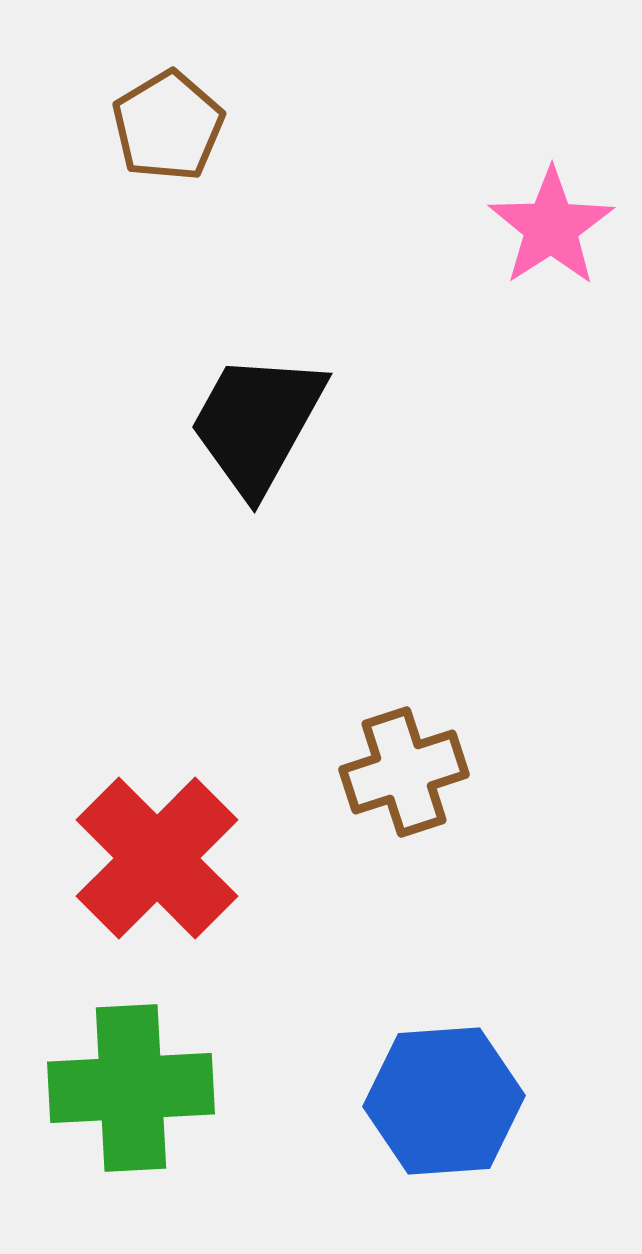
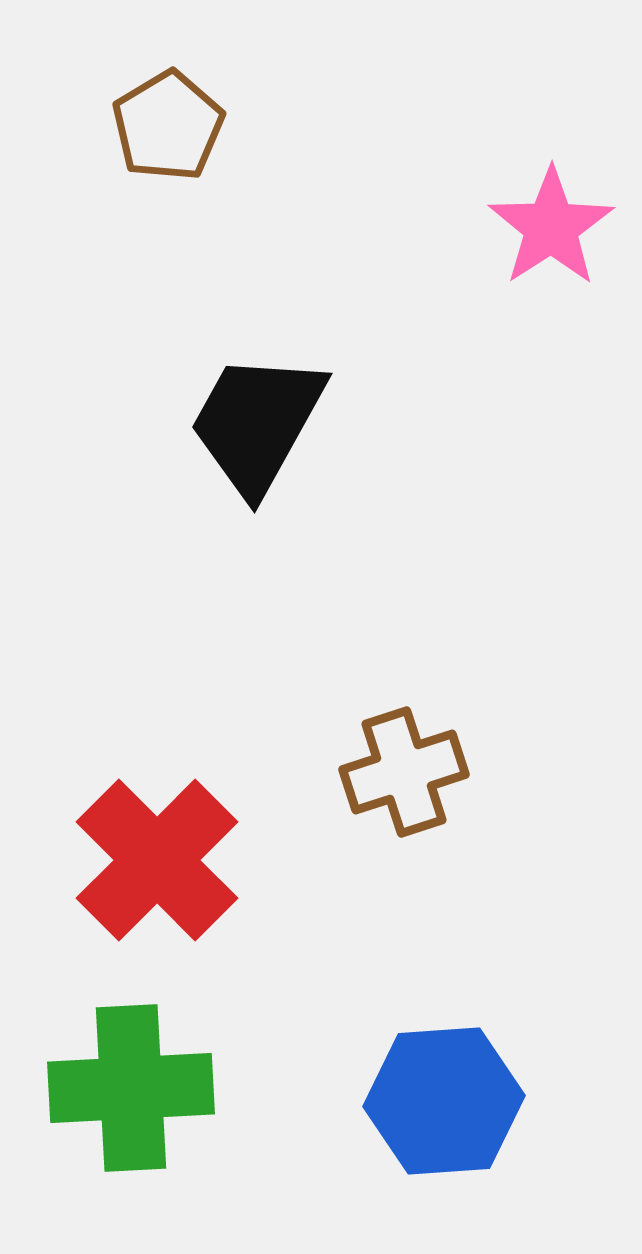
red cross: moved 2 px down
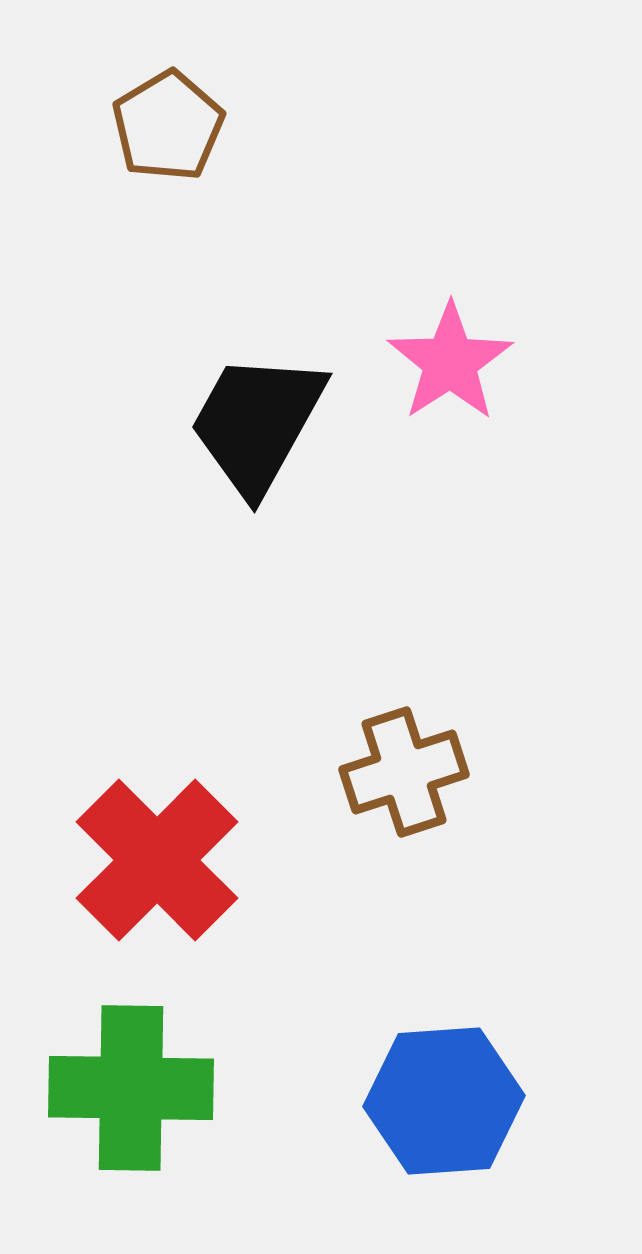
pink star: moved 101 px left, 135 px down
green cross: rotated 4 degrees clockwise
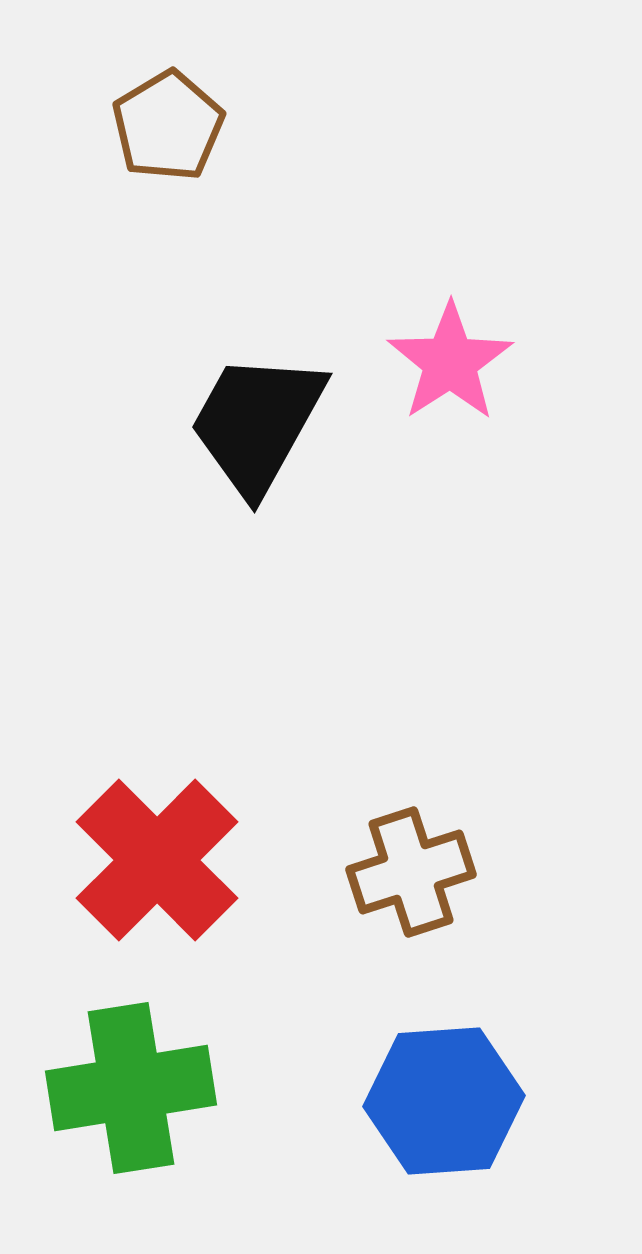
brown cross: moved 7 px right, 100 px down
green cross: rotated 10 degrees counterclockwise
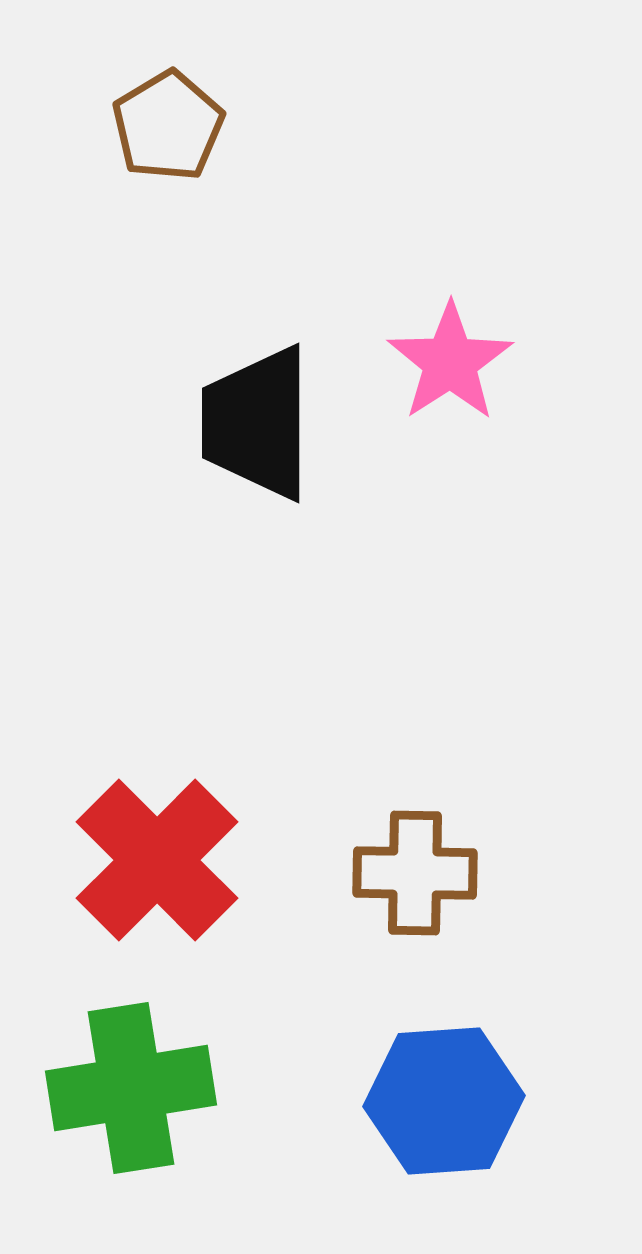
black trapezoid: rotated 29 degrees counterclockwise
brown cross: moved 4 px right, 1 px down; rotated 19 degrees clockwise
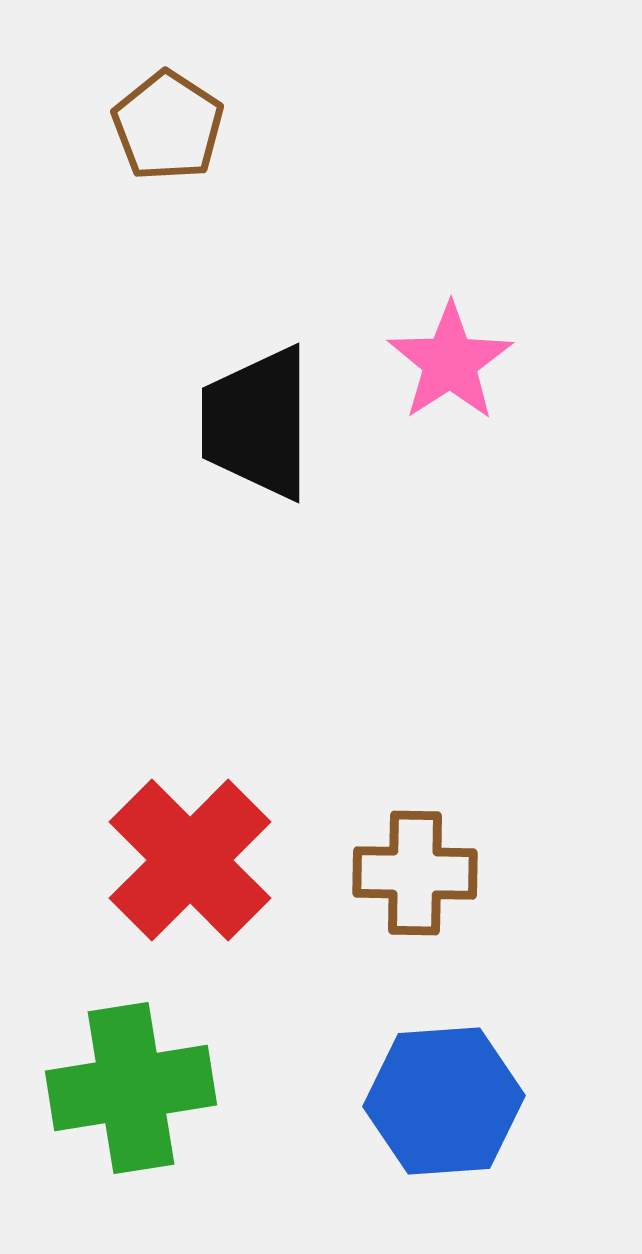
brown pentagon: rotated 8 degrees counterclockwise
red cross: moved 33 px right
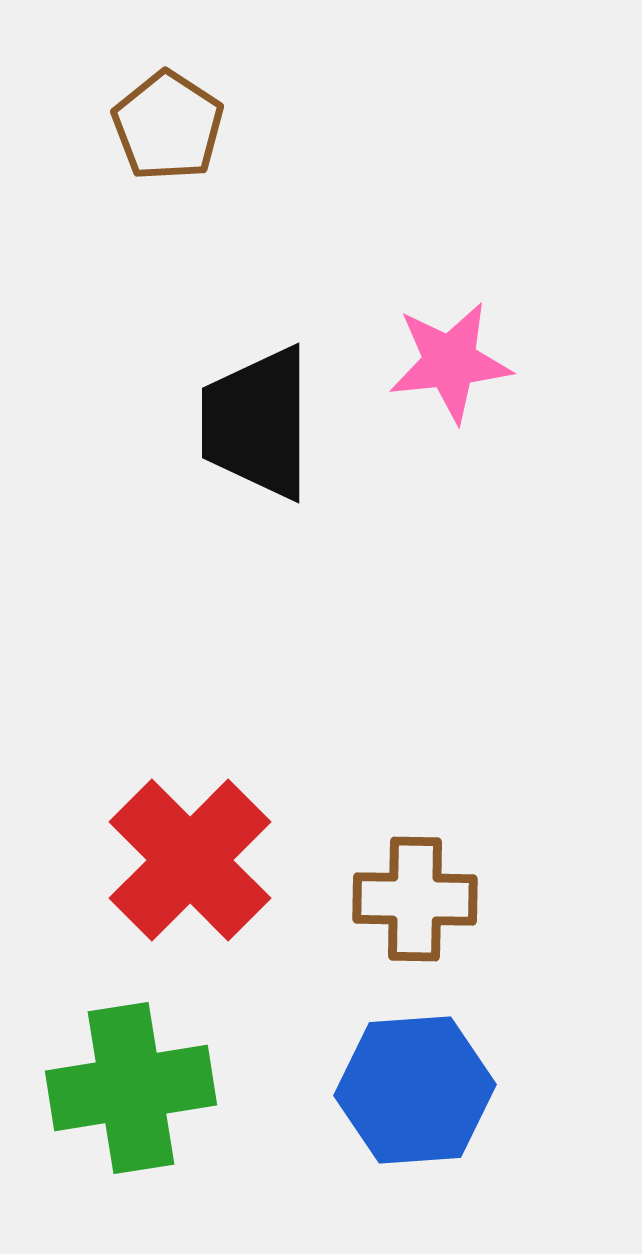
pink star: rotated 27 degrees clockwise
brown cross: moved 26 px down
blue hexagon: moved 29 px left, 11 px up
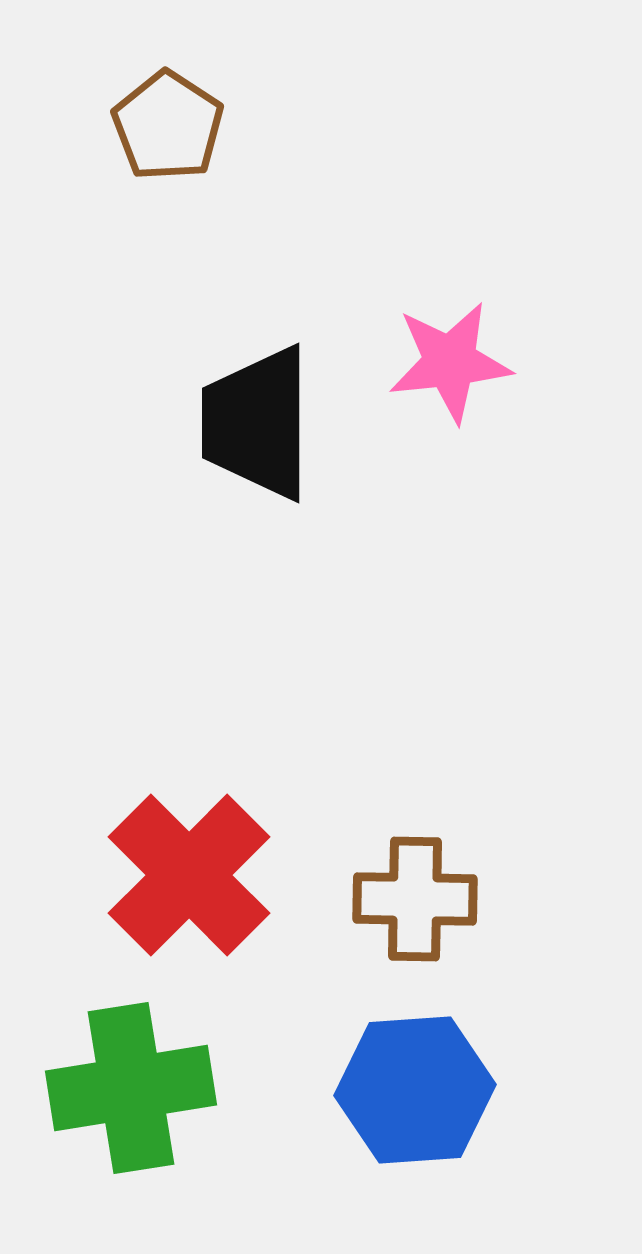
red cross: moved 1 px left, 15 px down
